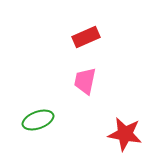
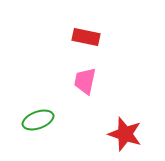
red rectangle: rotated 36 degrees clockwise
red star: rotated 8 degrees clockwise
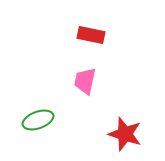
red rectangle: moved 5 px right, 2 px up
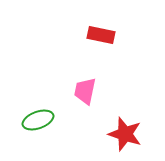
red rectangle: moved 10 px right
pink trapezoid: moved 10 px down
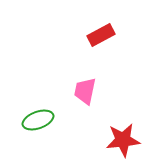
red rectangle: rotated 40 degrees counterclockwise
red star: moved 2 px left, 6 px down; rotated 24 degrees counterclockwise
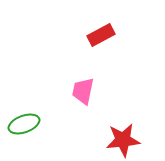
pink trapezoid: moved 2 px left
green ellipse: moved 14 px left, 4 px down
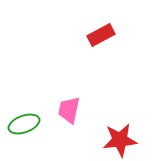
pink trapezoid: moved 14 px left, 19 px down
red star: moved 3 px left
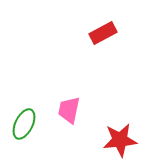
red rectangle: moved 2 px right, 2 px up
green ellipse: rotated 44 degrees counterclockwise
